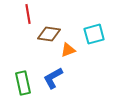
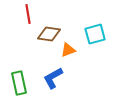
cyan square: moved 1 px right
green rectangle: moved 4 px left
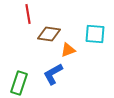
cyan square: rotated 20 degrees clockwise
blue L-shape: moved 4 px up
green rectangle: rotated 30 degrees clockwise
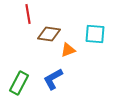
blue L-shape: moved 5 px down
green rectangle: rotated 10 degrees clockwise
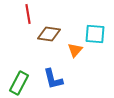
orange triangle: moved 7 px right; rotated 28 degrees counterclockwise
blue L-shape: rotated 75 degrees counterclockwise
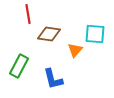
green rectangle: moved 17 px up
